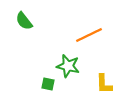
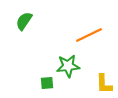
green semicircle: rotated 72 degrees clockwise
green star: rotated 20 degrees counterclockwise
green square: moved 1 px left, 1 px up; rotated 16 degrees counterclockwise
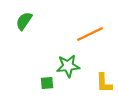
orange line: moved 1 px right, 1 px up
yellow L-shape: moved 1 px up
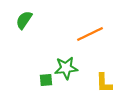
green semicircle: moved 1 px up
green star: moved 2 px left, 2 px down
green square: moved 1 px left, 3 px up
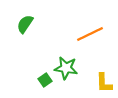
green semicircle: moved 1 px right, 4 px down
green star: rotated 15 degrees clockwise
green square: moved 1 px left; rotated 32 degrees counterclockwise
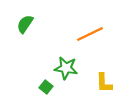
green square: moved 1 px right, 7 px down; rotated 16 degrees counterclockwise
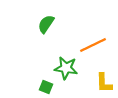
green semicircle: moved 21 px right
orange line: moved 3 px right, 11 px down
green square: rotated 16 degrees counterclockwise
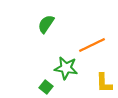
orange line: moved 1 px left
green square: rotated 16 degrees clockwise
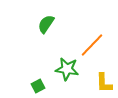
orange line: rotated 20 degrees counterclockwise
green star: moved 1 px right, 1 px down
green square: moved 8 px left, 1 px up; rotated 24 degrees clockwise
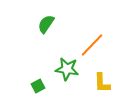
yellow L-shape: moved 2 px left
